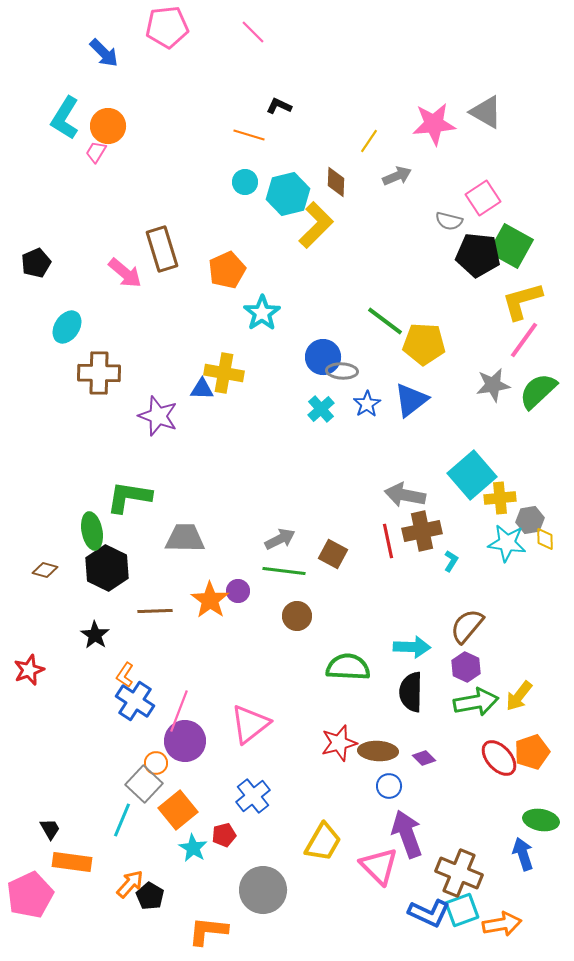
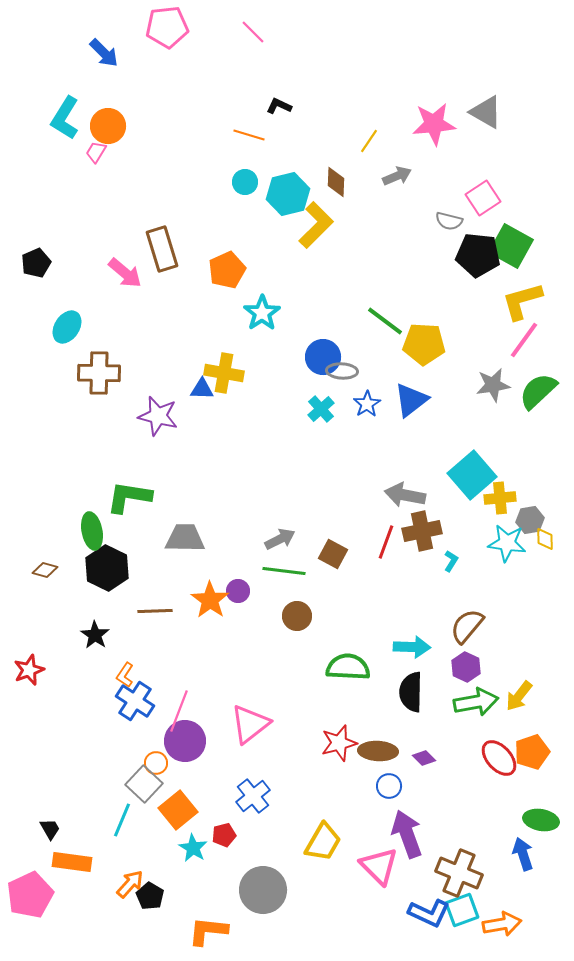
purple star at (158, 416): rotated 6 degrees counterclockwise
red line at (388, 541): moved 2 px left, 1 px down; rotated 32 degrees clockwise
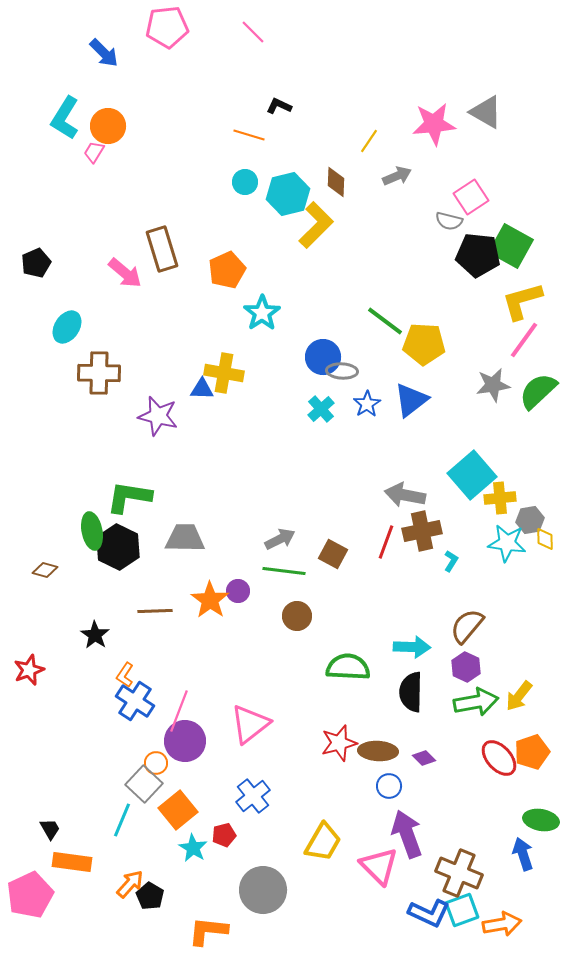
pink trapezoid at (96, 152): moved 2 px left
pink square at (483, 198): moved 12 px left, 1 px up
black hexagon at (107, 568): moved 11 px right, 21 px up
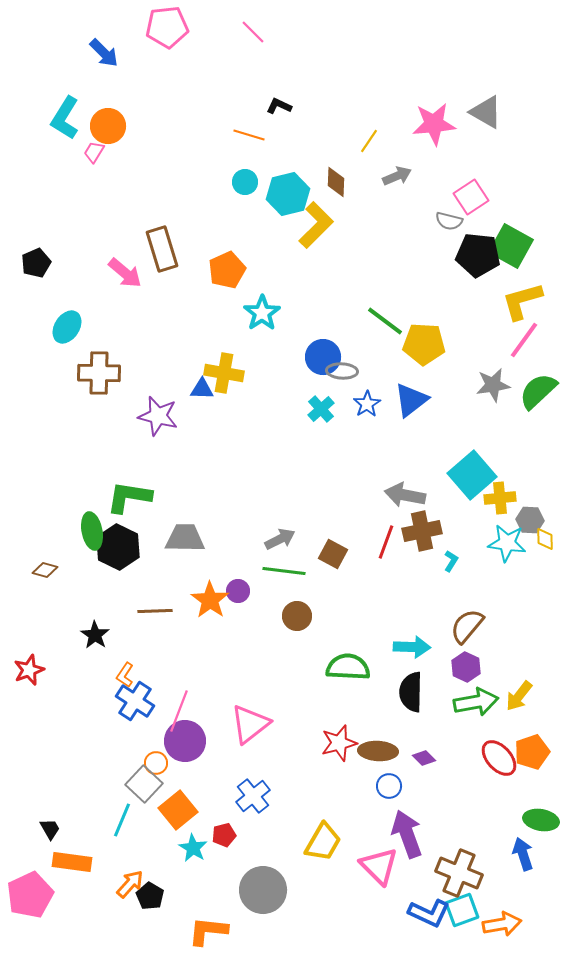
gray hexagon at (530, 520): rotated 12 degrees clockwise
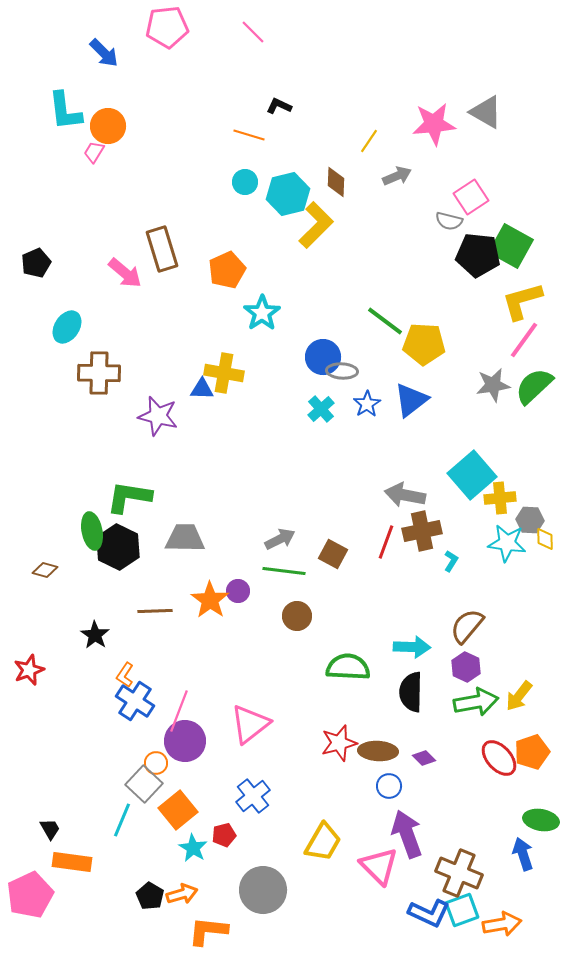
cyan L-shape at (65, 118): moved 7 px up; rotated 39 degrees counterclockwise
green semicircle at (538, 391): moved 4 px left, 5 px up
orange arrow at (130, 884): moved 52 px right, 10 px down; rotated 32 degrees clockwise
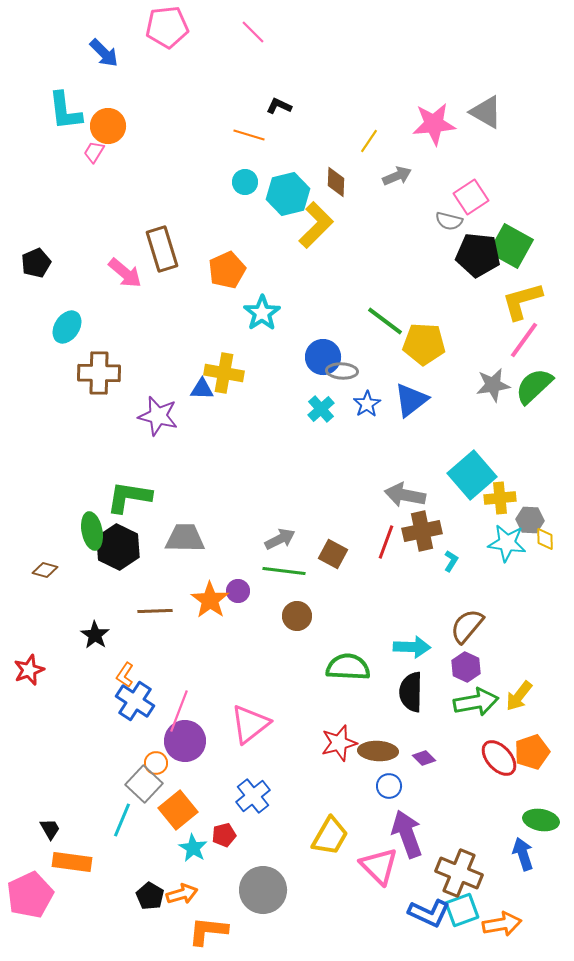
yellow trapezoid at (323, 842): moved 7 px right, 6 px up
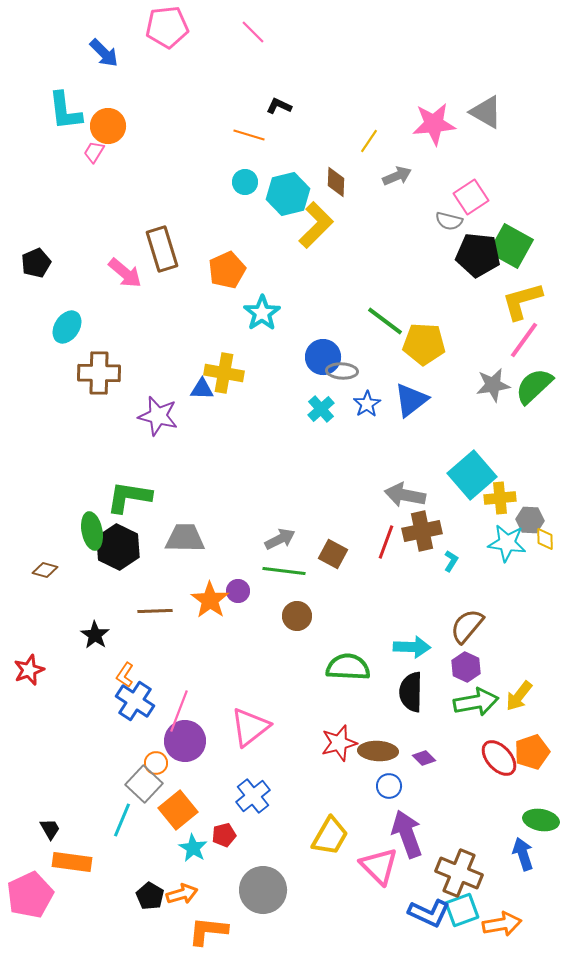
pink triangle at (250, 724): moved 3 px down
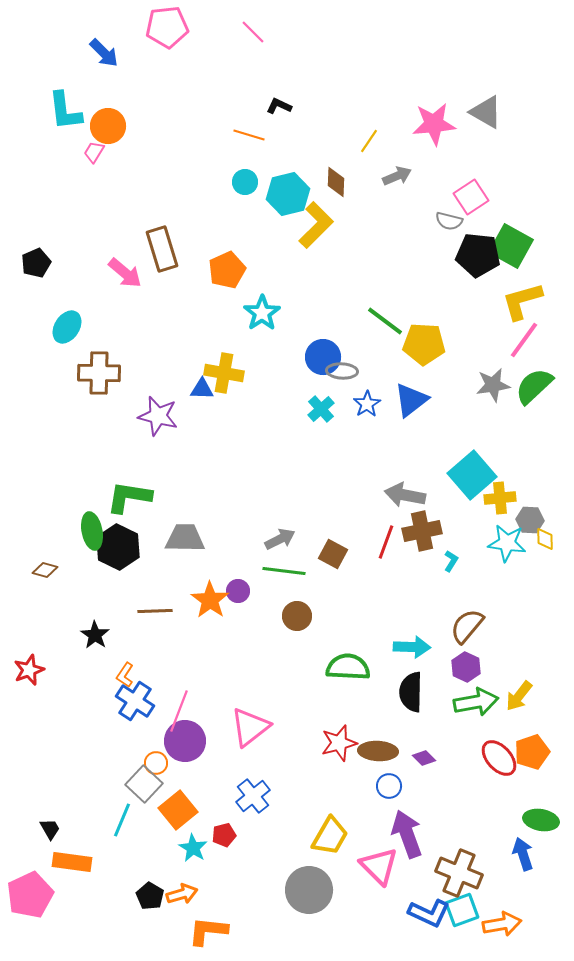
gray circle at (263, 890): moved 46 px right
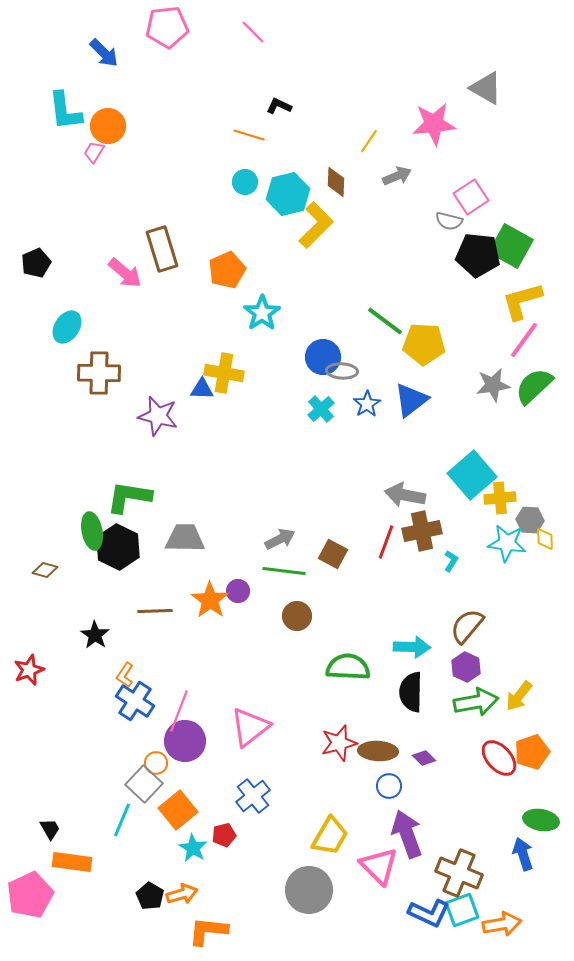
gray triangle at (486, 112): moved 24 px up
